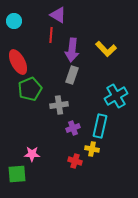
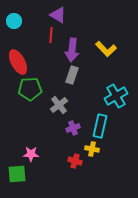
green pentagon: rotated 20 degrees clockwise
gray cross: rotated 30 degrees counterclockwise
pink star: moved 1 px left
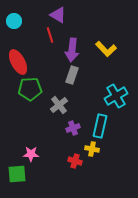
red line: moved 1 px left; rotated 21 degrees counterclockwise
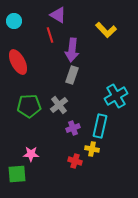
yellow L-shape: moved 19 px up
green pentagon: moved 1 px left, 17 px down
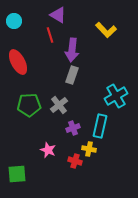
green pentagon: moved 1 px up
yellow cross: moved 3 px left
pink star: moved 17 px right, 4 px up; rotated 21 degrees clockwise
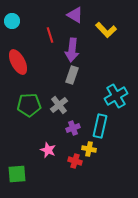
purple triangle: moved 17 px right
cyan circle: moved 2 px left
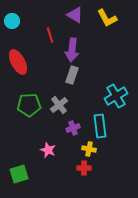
yellow L-shape: moved 1 px right, 12 px up; rotated 15 degrees clockwise
cyan rectangle: rotated 20 degrees counterclockwise
red cross: moved 9 px right, 7 px down; rotated 16 degrees counterclockwise
green square: moved 2 px right; rotated 12 degrees counterclockwise
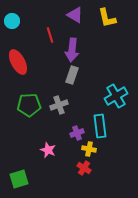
yellow L-shape: rotated 15 degrees clockwise
gray cross: rotated 18 degrees clockwise
purple cross: moved 4 px right, 5 px down
red cross: rotated 32 degrees clockwise
green square: moved 5 px down
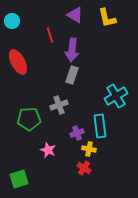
green pentagon: moved 14 px down
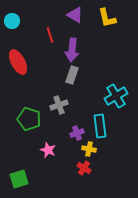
green pentagon: rotated 20 degrees clockwise
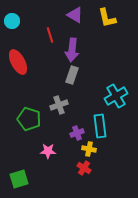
pink star: moved 1 px down; rotated 21 degrees counterclockwise
